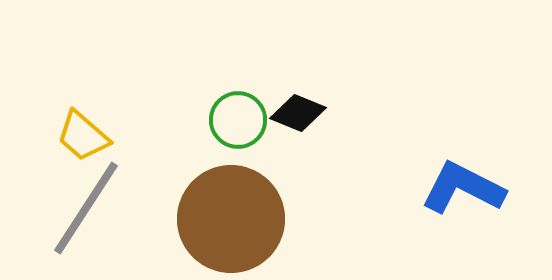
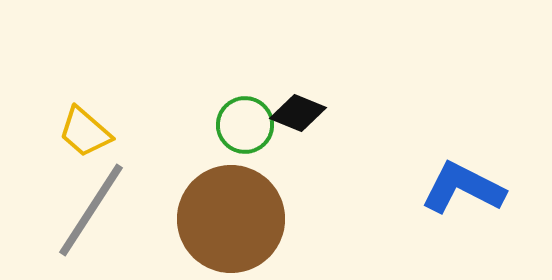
green circle: moved 7 px right, 5 px down
yellow trapezoid: moved 2 px right, 4 px up
gray line: moved 5 px right, 2 px down
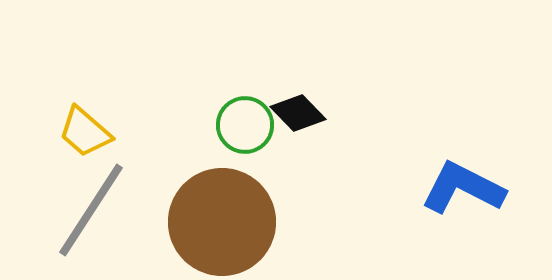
black diamond: rotated 24 degrees clockwise
brown circle: moved 9 px left, 3 px down
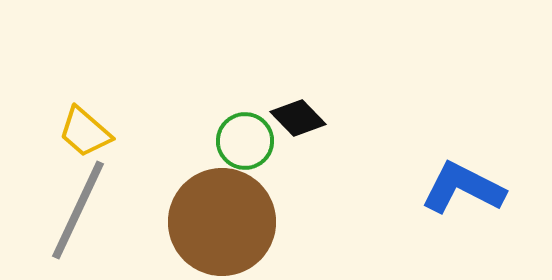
black diamond: moved 5 px down
green circle: moved 16 px down
gray line: moved 13 px left; rotated 8 degrees counterclockwise
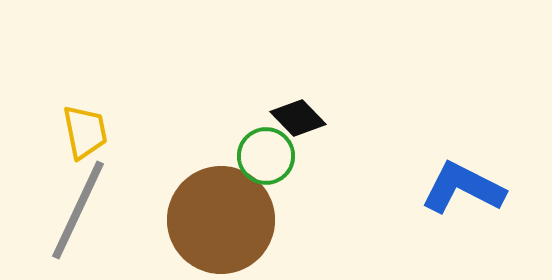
yellow trapezoid: rotated 142 degrees counterclockwise
green circle: moved 21 px right, 15 px down
brown circle: moved 1 px left, 2 px up
